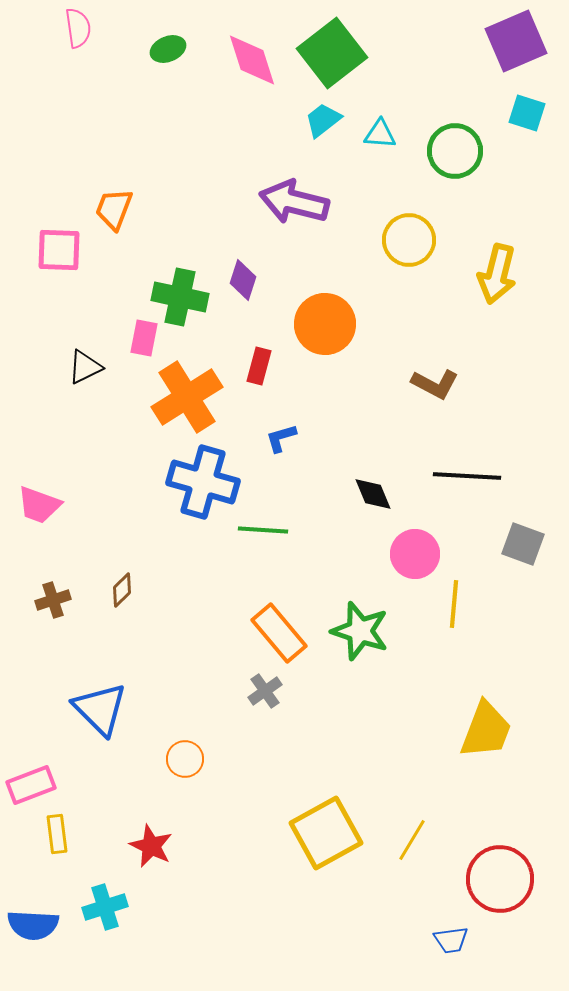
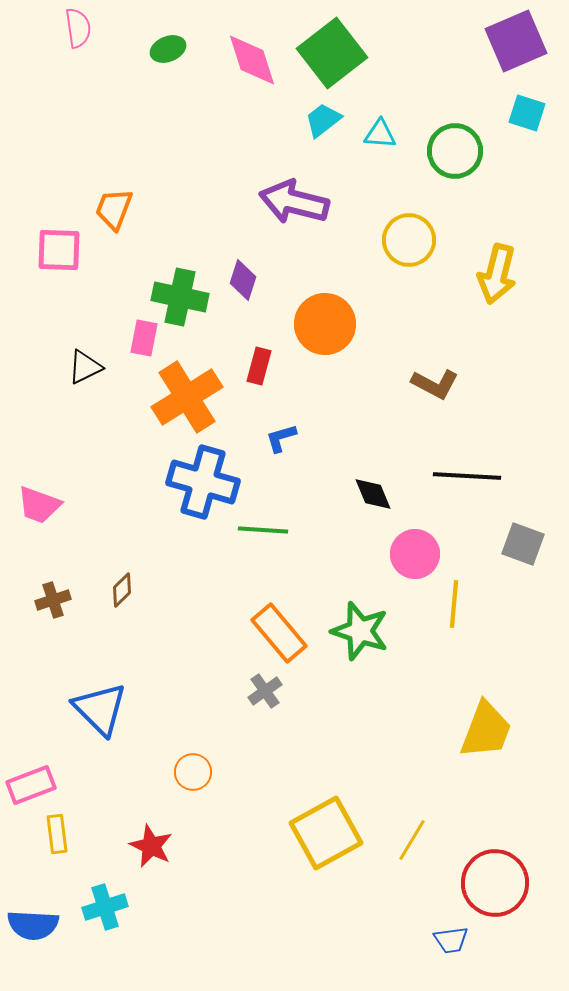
orange circle at (185, 759): moved 8 px right, 13 px down
red circle at (500, 879): moved 5 px left, 4 px down
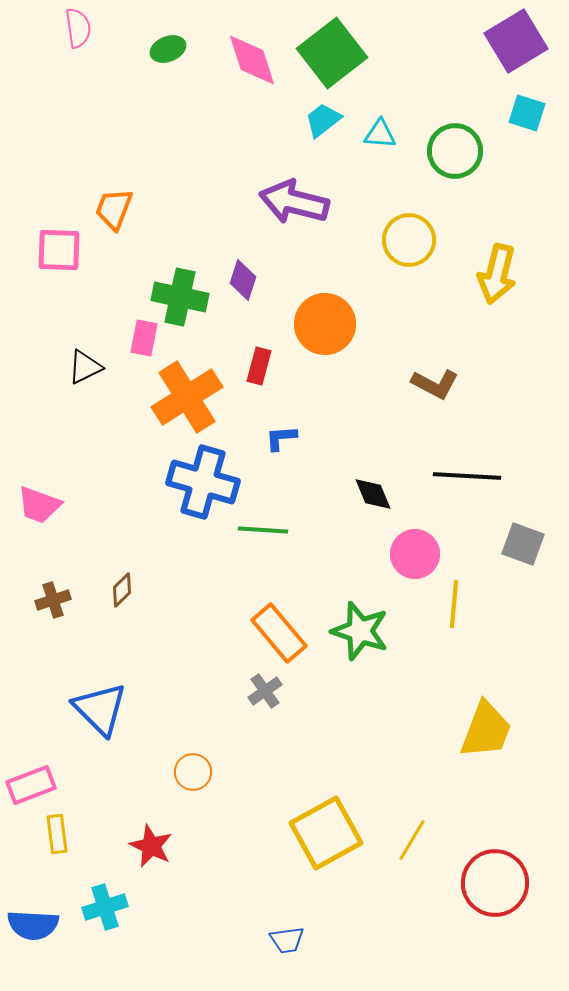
purple square at (516, 41): rotated 8 degrees counterclockwise
blue L-shape at (281, 438): rotated 12 degrees clockwise
blue trapezoid at (451, 940): moved 164 px left
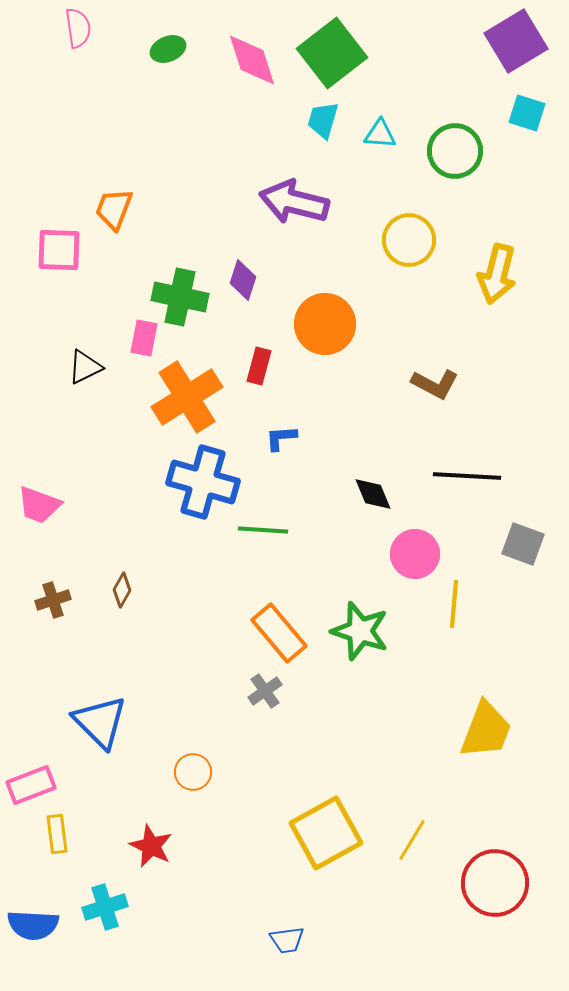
cyan trapezoid at (323, 120): rotated 36 degrees counterclockwise
brown diamond at (122, 590): rotated 16 degrees counterclockwise
blue triangle at (100, 709): moved 13 px down
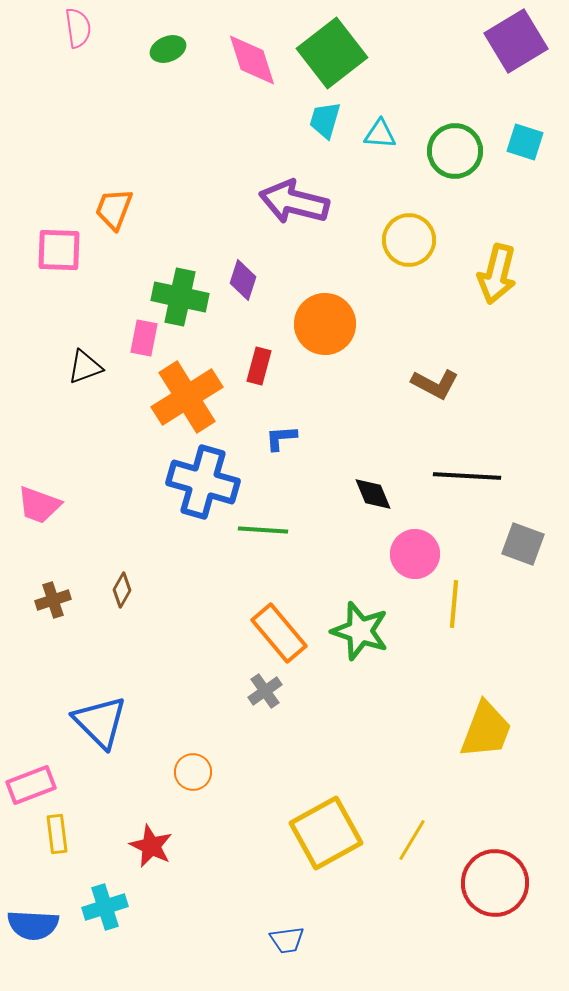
cyan square at (527, 113): moved 2 px left, 29 px down
cyan trapezoid at (323, 120): moved 2 px right
black triangle at (85, 367): rotated 6 degrees clockwise
